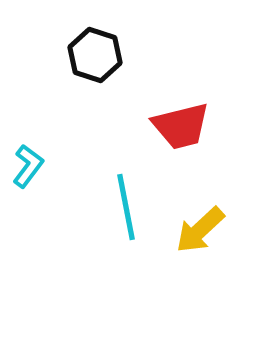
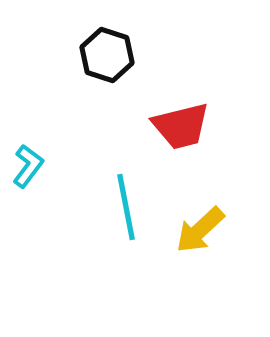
black hexagon: moved 12 px right
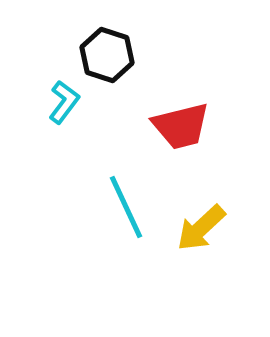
cyan L-shape: moved 36 px right, 64 px up
cyan line: rotated 14 degrees counterclockwise
yellow arrow: moved 1 px right, 2 px up
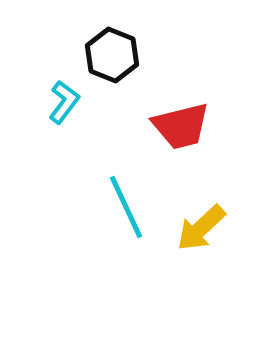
black hexagon: moved 5 px right; rotated 4 degrees clockwise
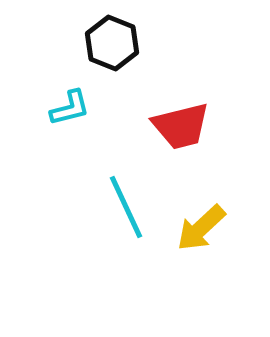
black hexagon: moved 12 px up
cyan L-shape: moved 6 px right, 6 px down; rotated 39 degrees clockwise
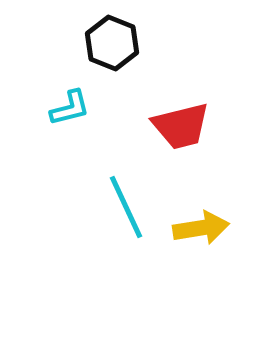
yellow arrow: rotated 146 degrees counterclockwise
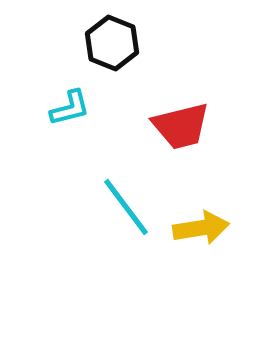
cyan line: rotated 12 degrees counterclockwise
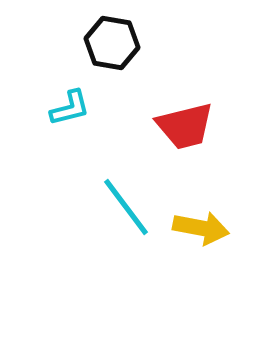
black hexagon: rotated 12 degrees counterclockwise
red trapezoid: moved 4 px right
yellow arrow: rotated 20 degrees clockwise
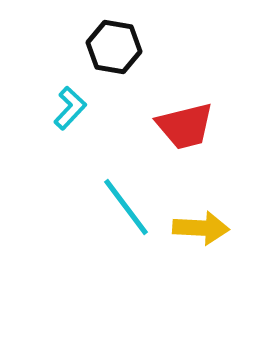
black hexagon: moved 2 px right, 4 px down
cyan L-shape: rotated 33 degrees counterclockwise
yellow arrow: rotated 8 degrees counterclockwise
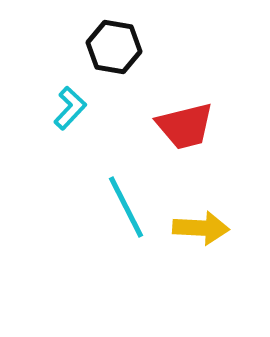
cyan line: rotated 10 degrees clockwise
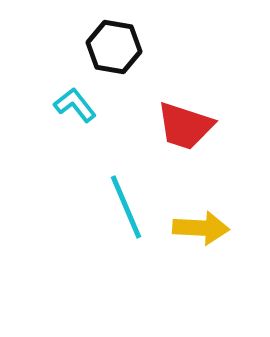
cyan L-shape: moved 5 px right, 3 px up; rotated 81 degrees counterclockwise
red trapezoid: rotated 32 degrees clockwise
cyan line: rotated 4 degrees clockwise
